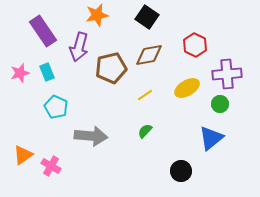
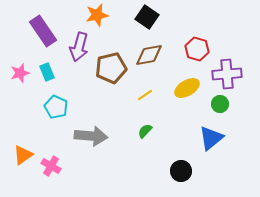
red hexagon: moved 2 px right, 4 px down; rotated 10 degrees counterclockwise
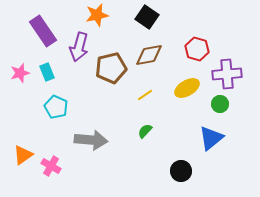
gray arrow: moved 4 px down
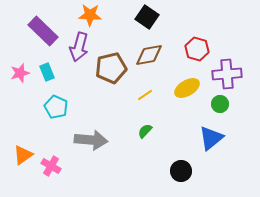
orange star: moved 7 px left; rotated 15 degrees clockwise
purple rectangle: rotated 12 degrees counterclockwise
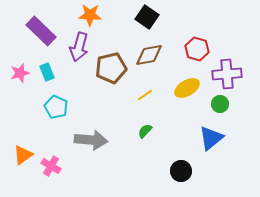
purple rectangle: moved 2 px left
